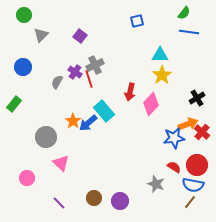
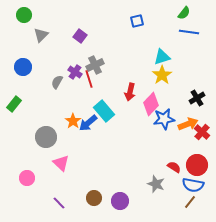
cyan triangle: moved 2 px right, 2 px down; rotated 18 degrees counterclockwise
blue star: moved 10 px left, 19 px up
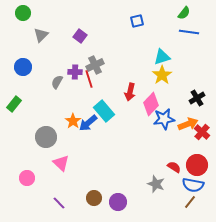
green circle: moved 1 px left, 2 px up
purple cross: rotated 32 degrees counterclockwise
purple circle: moved 2 px left, 1 px down
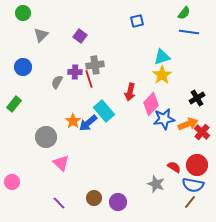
gray cross: rotated 18 degrees clockwise
pink circle: moved 15 px left, 4 px down
